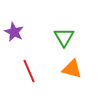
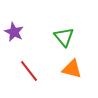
green triangle: rotated 10 degrees counterclockwise
red line: rotated 15 degrees counterclockwise
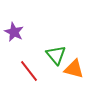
green triangle: moved 8 px left, 18 px down
orange triangle: moved 2 px right
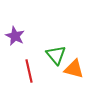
purple star: moved 1 px right, 4 px down
red line: rotated 25 degrees clockwise
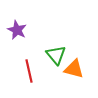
purple star: moved 2 px right, 6 px up
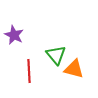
purple star: moved 3 px left, 5 px down
red line: rotated 10 degrees clockwise
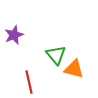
purple star: rotated 24 degrees clockwise
red line: moved 11 px down; rotated 10 degrees counterclockwise
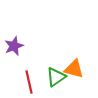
purple star: moved 11 px down
green triangle: moved 22 px down; rotated 35 degrees clockwise
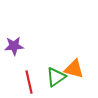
purple star: rotated 18 degrees clockwise
